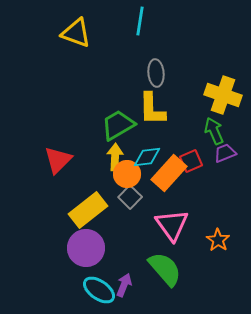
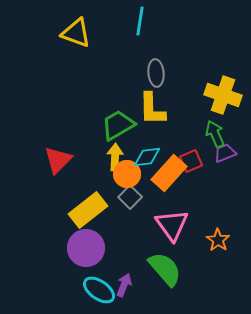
green arrow: moved 1 px right, 3 px down
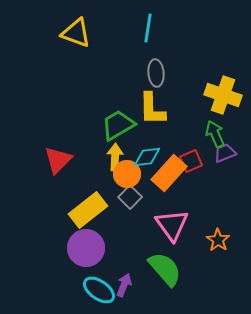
cyan line: moved 8 px right, 7 px down
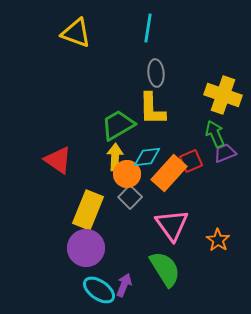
red triangle: rotated 40 degrees counterclockwise
yellow rectangle: rotated 30 degrees counterclockwise
green semicircle: rotated 9 degrees clockwise
